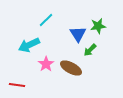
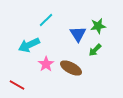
green arrow: moved 5 px right
red line: rotated 21 degrees clockwise
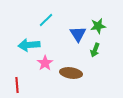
cyan arrow: rotated 20 degrees clockwise
green arrow: rotated 24 degrees counterclockwise
pink star: moved 1 px left, 1 px up
brown ellipse: moved 5 px down; rotated 20 degrees counterclockwise
red line: rotated 56 degrees clockwise
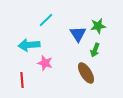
pink star: rotated 21 degrees counterclockwise
brown ellipse: moved 15 px right; rotated 50 degrees clockwise
red line: moved 5 px right, 5 px up
